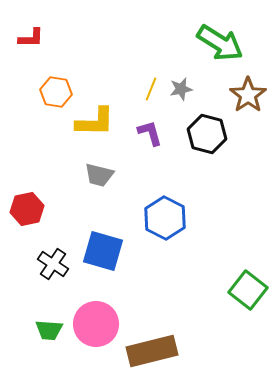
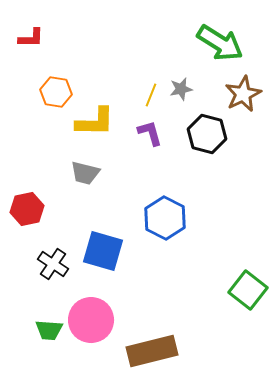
yellow line: moved 6 px down
brown star: moved 5 px left, 1 px up; rotated 9 degrees clockwise
gray trapezoid: moved 14 px left, 2 px up
pink circle: moved 5 px left, 4 px up
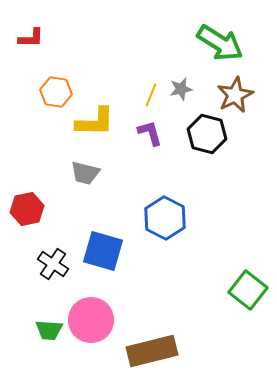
brown star: moved 8 px left, 1 px down
